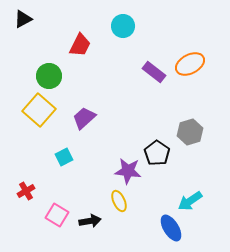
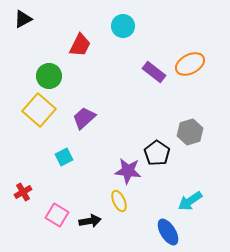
red cross: moved 3 px left, 1 px down
blue ellipse: moved 3 px left, 4 px down
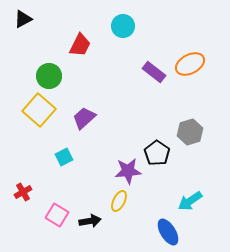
purple star: rotated 12 degrees counterclockwise
yellow ellipse: rotated 50 degrees clockwise
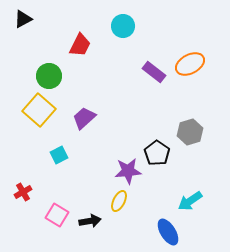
cyan square: moved 5 px left, 2 px up
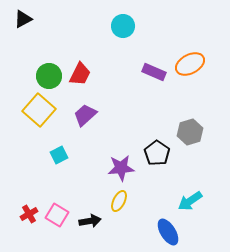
red trapezoid: moved 29 px down
purple rectangle: rotated 15 degrees counterclockwise
purple trapezoid: moved 1 px right, 3 px up
purple star: moved 7 px left, 3 px up
red cross: moved 6 px right, 22 px down
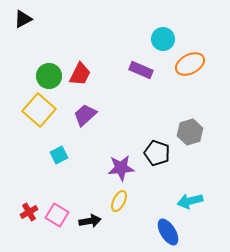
cyan circle: moved 40 px right, 13 px down
purple rectangle: moved 13 px left, 2 px up
black pentagon: rotated 15 degrees counterclockwise
cyan arrow: rotated 20 degrees clockwise
red cross: moved 2 px up
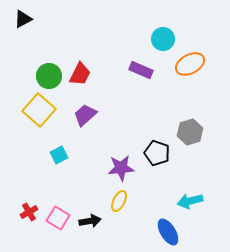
pink square: moved 1 px right, 3 px down
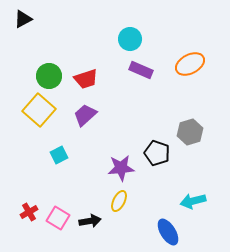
cyan circle: moved 33 px left
red trapezoid: moved 6 px right, 5 px down; rotated 45 degrees clockwise
cyan arrow: moved 3 px right
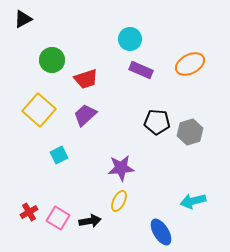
green circle: moved 3 px right, 16 px up
black pentagon: moved 31 px up; rotated 15 degrees counterclockwise
blue ellipse: moved 7 px left
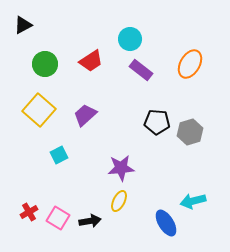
black triangle: moved 6 px down
green circle: moved 7 px left, 4 px down
orange ellipse: rotated 32 degrees counterclockwise
purple rectangle: rotated 15 degrees clockwise
red trapezoid: moved 5 px right, 18 px up; rotated 15 degrees counterclockwise
blue ellipse: moved 5 px right, 9 px up
